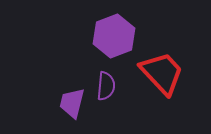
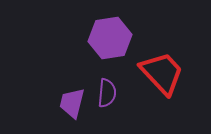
purple hexagon: moved 4 px left, 2 px down; rotated 12 degrees clockwise
purple semicircle: moved 1 px right, 7 px down
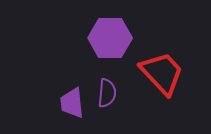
purple hexagon: rotated 9 degrees clockwise
purple trapezoid: rotated 20 degrees counterclockwise
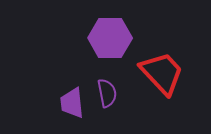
purple semicircle: rotated 16 degrees counterclockwise
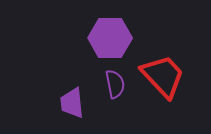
red trapezoid: moved 1 px right, 3 px down
purple semicircle: moved 8 px right, 9 px up
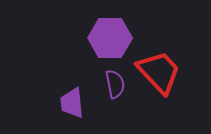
red trapezoid: moved 4 px left, 4 px up
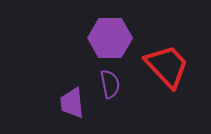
red trapezoid: moved 8 px right, 6 px up
purple semicircle: moved 5 px left
